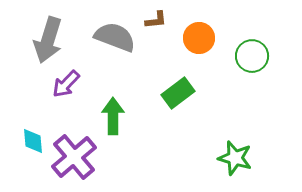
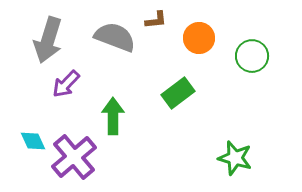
cyan diamond: rotated 20 degrees counterclockwise
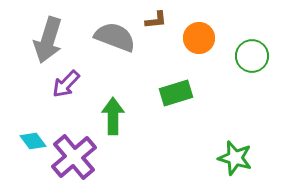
green rectangle: moved 2 px left; rotated 20 degrees clockwise
cyan diamond: rotated 12 degrees counterclockwise
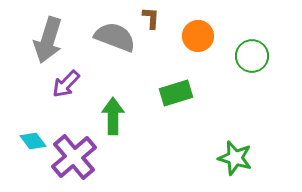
brown L-shape: moved 5 px left, 2 px up; rotated 80 degrees counterclockwise
orange circle: moved 1 px left, 2 px up
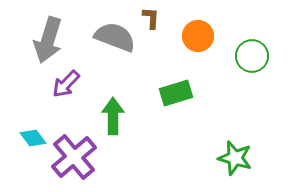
cyan diamond: moved 3 px up
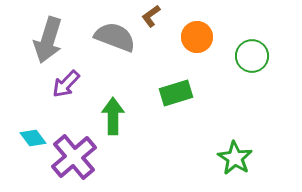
brown L-shape: moved 2 px up; rotated 130 degrees counterclockwise
orange circle: moved 1 px left, 1 px down
green star: rotated 16 degrees clockwise
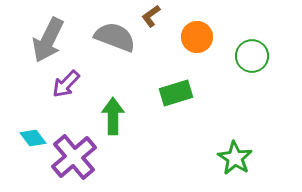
gray arrow: rotated 9 degrees clockwise
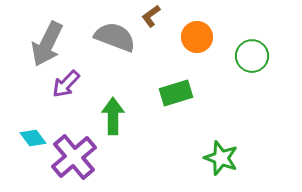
gray arrow: moved 1 px left, 4 px down
green star: moved 14 px left; rotated 12 degrees counterclockwise
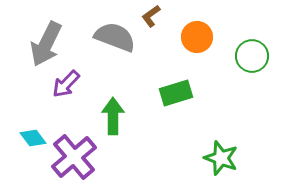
gray arrow: moved 1 px left
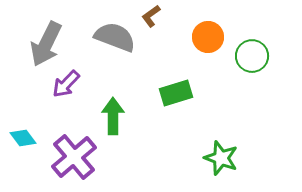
orange circle: moved 11 px right
cyan diamond: moved 10 px left
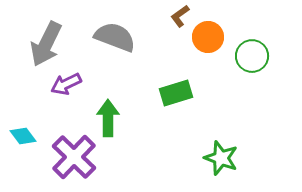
brown L-shape: moved 29 px right
purple arrow: rotated 20 degrees clockwise
green arrow: moved 5 px left, 2 px down
cyan diamond: moved 2 px up
purple cross: rotated 6 degrees counterclockwise
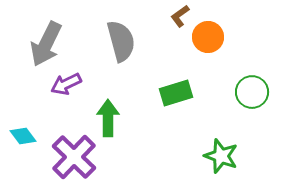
gray semicircle: moved 6 px right, 4 px down; rotated 54 degrees clockwise
green circle: moved 36 px down
green star: moved 2 px up
